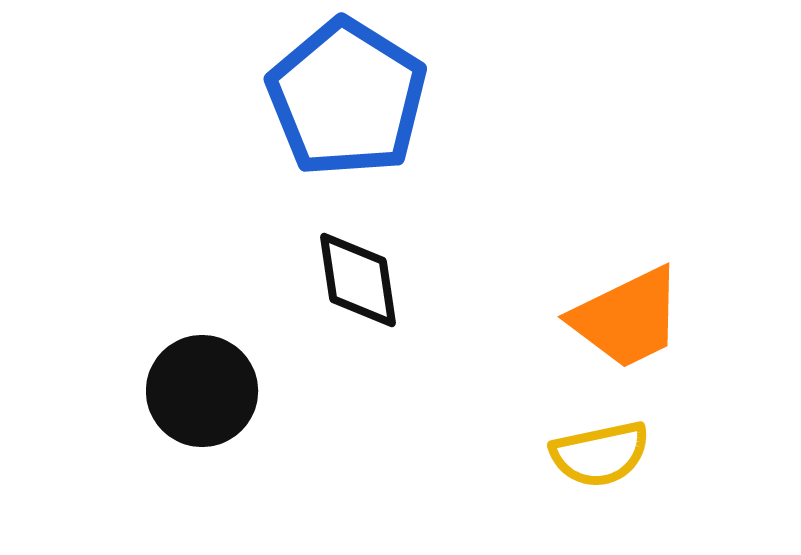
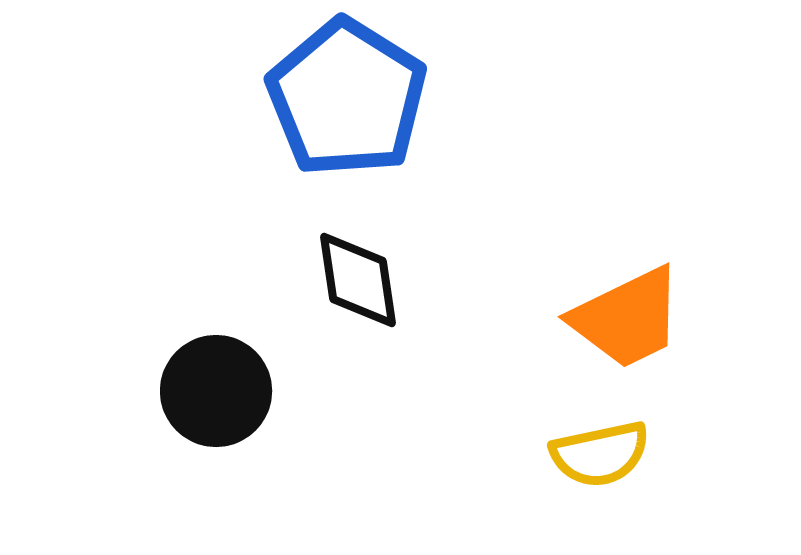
black circle: moved 14 px right
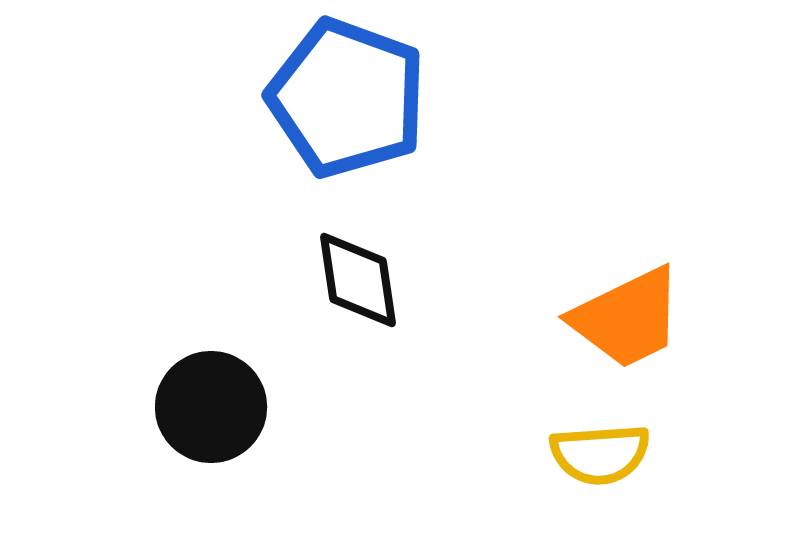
blue pentagon: rotated 12 degrees counterclockwise
black circle: moved 5 px left, 16 px down
yellow semicircle: rotated 8 degrees clockwise
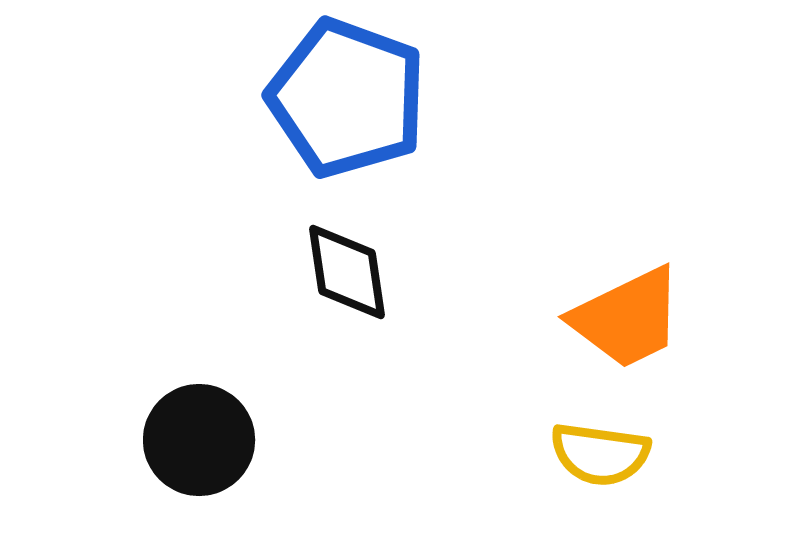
black diamond: moved 11 px left, 8 px up
black circle: moved 12 px left, 33 px down
yellow semicircle: rotated 12 degrees clockwise
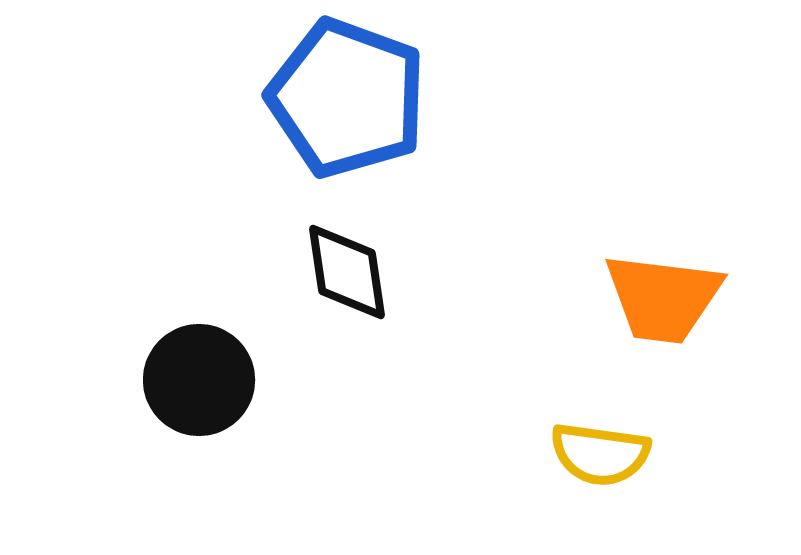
orange trapezoid: moved 36 px right, 20 px up; rotated 33 degrees clockwise
black circle: moved 60 px up
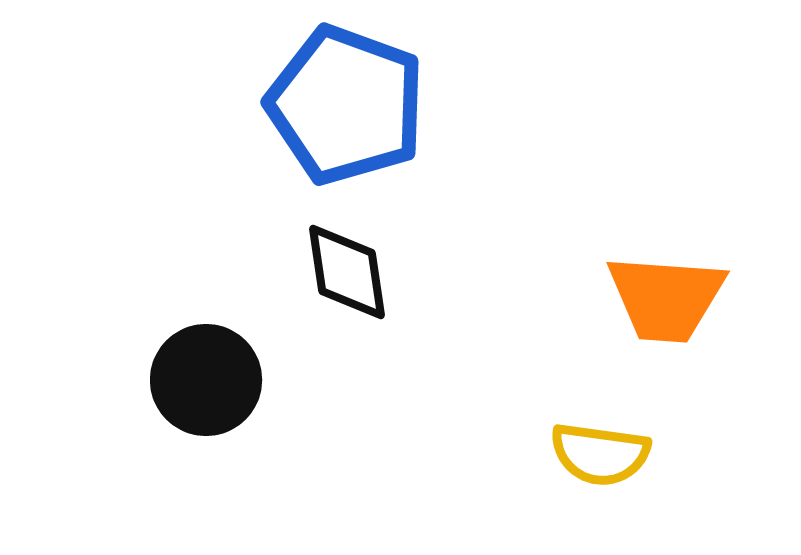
blue pentagon: moved 1 px left, 7 px down
orange trapezoid: moved 3 px right; rotated 3 degrees counterclockwise
black circle: moved 7 px right
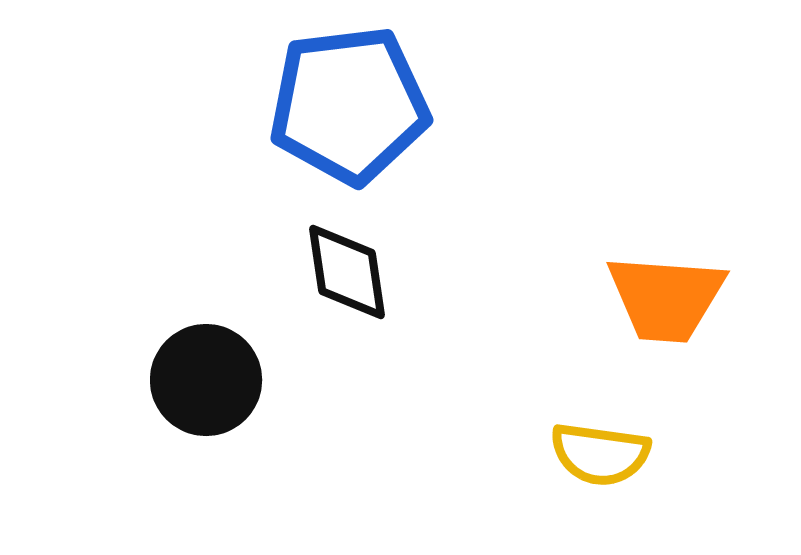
blue pentagon: moved 3 px right; rotated 27 degrees counterclockwise
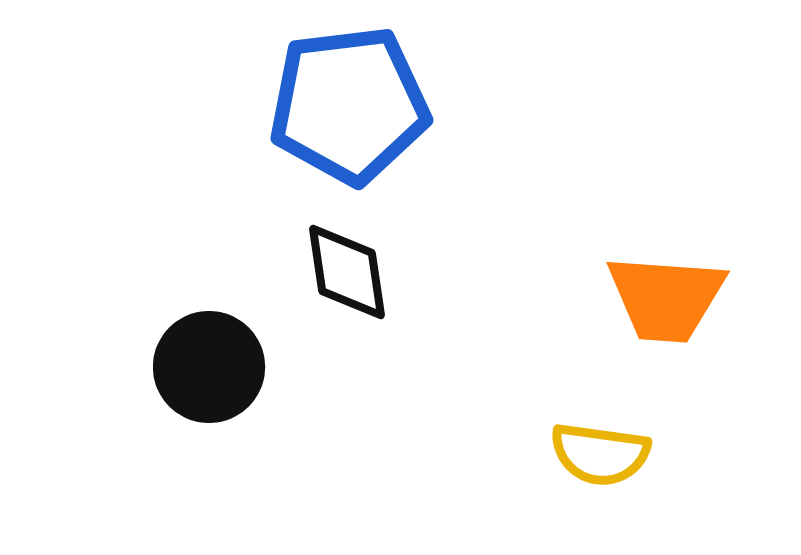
black circle: moved 3 px right, 13 px up
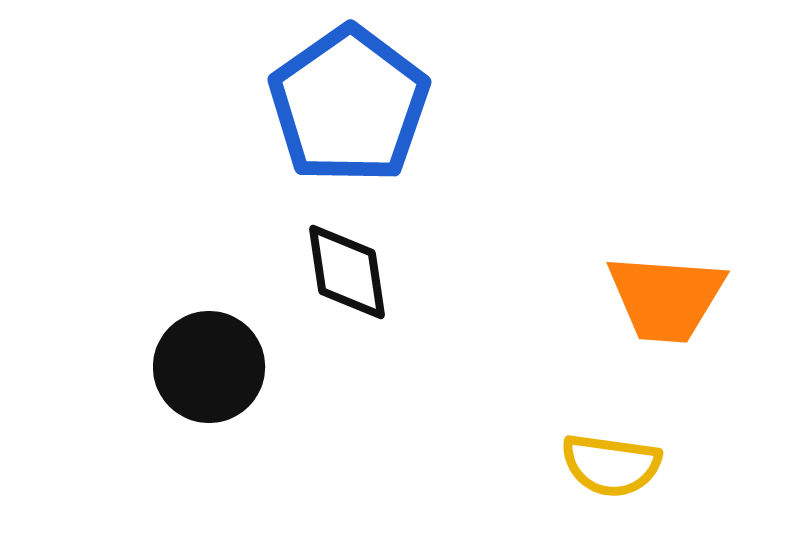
blue pentagon: rotated 28 degrees counterclockwise
yellow semicircle: moved 11 px right, 11 px down
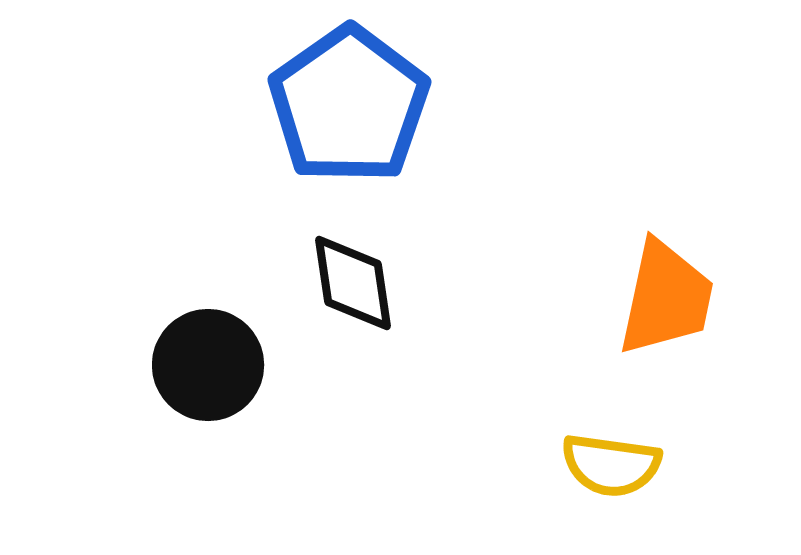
black diamond: moved 6 px right, 11 px down
orange trapezoid: rotated 82 degrees counterclockwise
black circle: moved 1 px left, 2 px up
